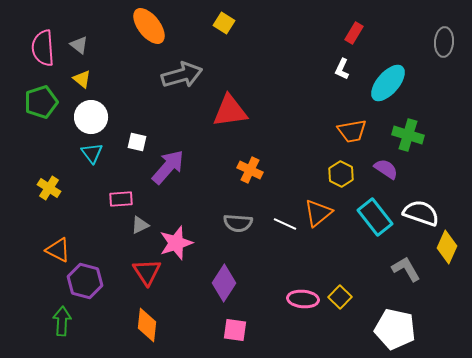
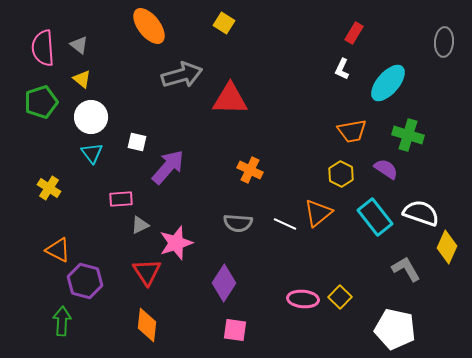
red triangle at (230, 111): moved 12 px up; rotated 9 degrees clockwise
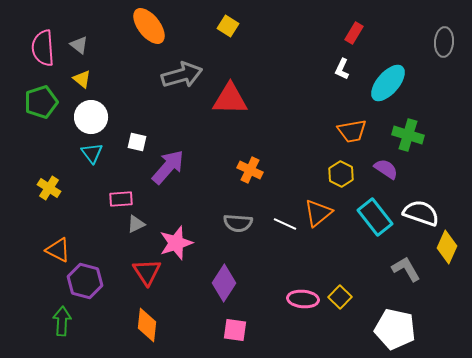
yellow square at (224, 23): moved 4 px right, 3 px down
gray triangle at (140, 225): moved 4 px left, 1 px up
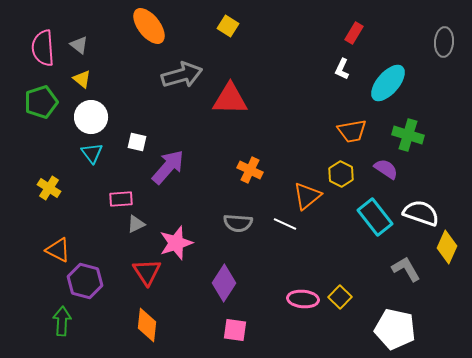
orange triangle at (318, 213): moved 11 px left, 17 px up
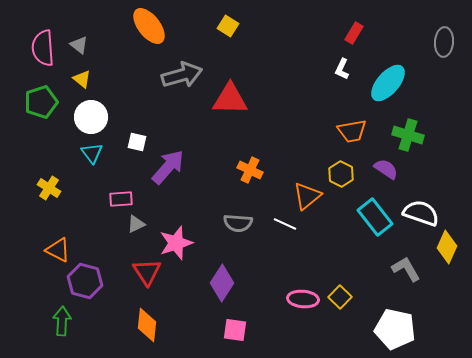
purple diamond at (224, 283): moved 2 px left
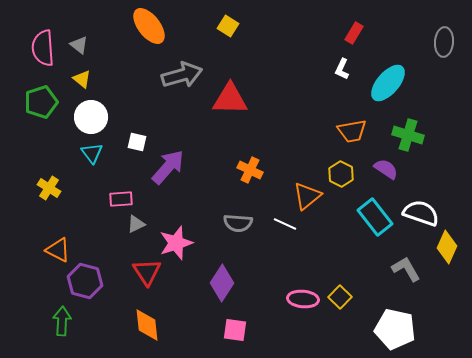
orange diamond at (147, 325): rotated 12 degrees counterclockwise
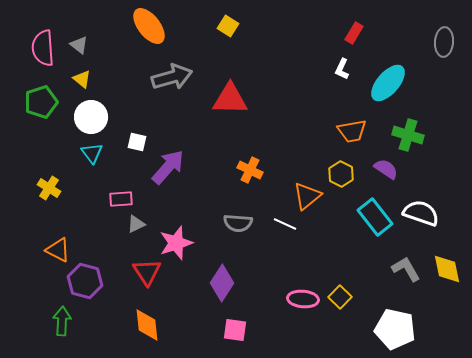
gray arrow at (182, 75): moved 10 px left, 2 px down
yellow diamond at (447, 247): moved 22 px down; rotated 36 degrees counterclockwise
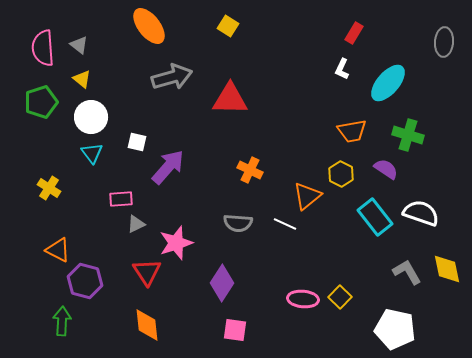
gray L-shape at (406, 269): moved 1 px right, 3 px down
